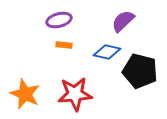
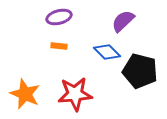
purple ellipse: moved 3 px up
orange rectangle: moved 5 px left, 1 px down
blue diamond: rotated 32 degrees clockwise
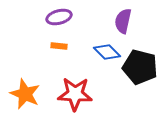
purple semicircle: rotated 35 degrees counterclockwise
black pentagon: moved 4 px up
red star: rotated 8 degrees clockwise
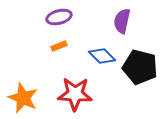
purple semicircle: moved 1 px left
orange rectangle: rotated 28 degrees counterclockwise
blue diamond: moved 5 px left, 4 px down
orange star: moved 2 px left, 4 px down
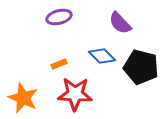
purple semicircle: moved 2 px left, 2 px down; rotated 55 degrees counterclockwise
orange rectangle: moved 18 px down
black pentagon: moved 1 px right
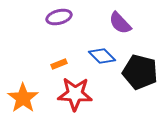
black pentagon: moved 1 px left, 5 px down
orange star: rotated 12 degrees clockwise
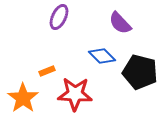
purple ellipse: rotated 50 degrees counterclockwise
orange rectangle: moved 12 px left, 7 px down
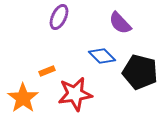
red star: rotated 12 degrees counterclockwise
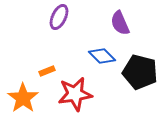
purple semicircle: rotated 20 degrees clockwise
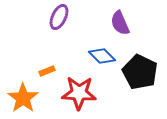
black pentagon: rotated 12 degrees clockwise
red star: moved 4 px right, 1 px up; rotated 12 degrees clockwise
